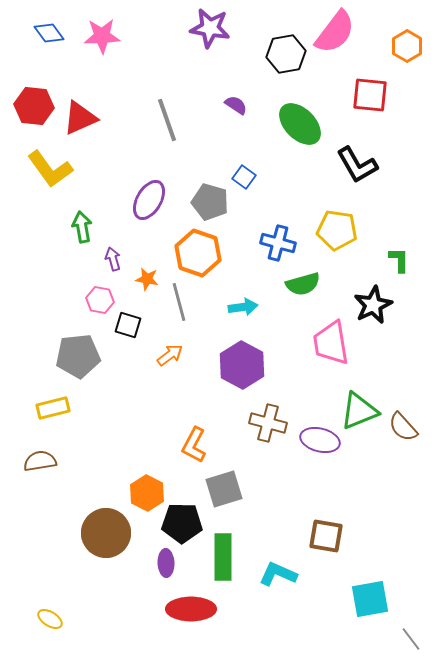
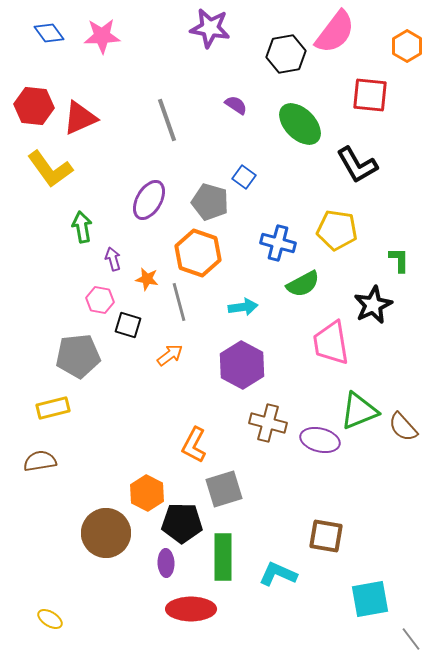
green semicircle at (303, 284): rotated 12 degrees counterclockwise
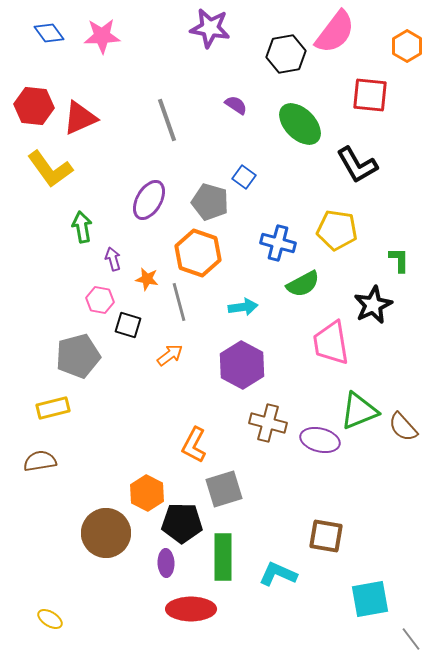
gray pentagon at (78, 356): rotated 9 degrees counterclockwise
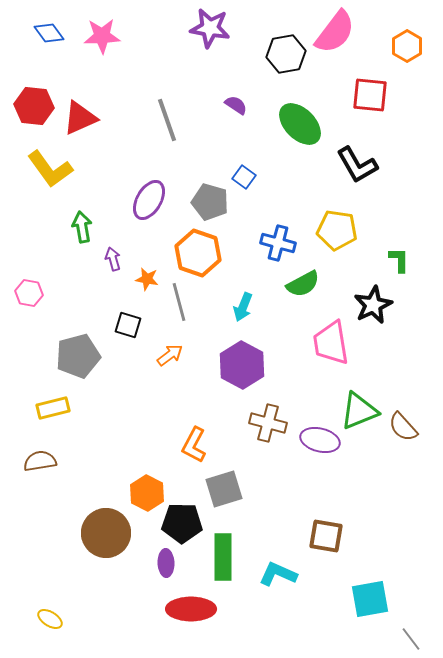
pink hexagon at (100, 300): moved 71 px left, 7 px up
cyan arrow at (243, 307): rotated 120 degrees clockwise
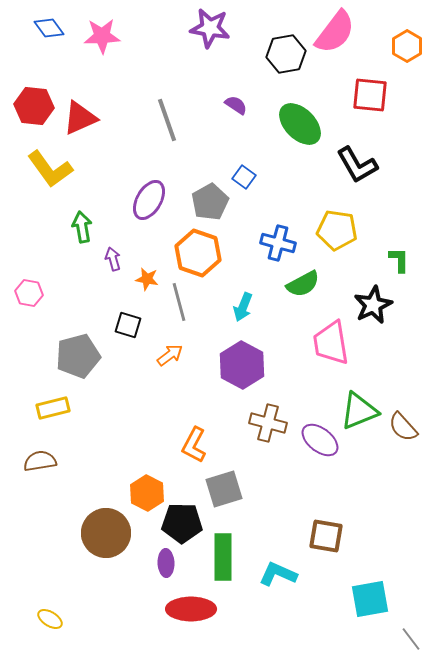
blue diamond at (49, 33): moved 5 px up
gray pentagon at (210, 202): rotated 27 degrees clockwise
purple ellipse at (320, 440): rotated 24 degrees clockwise
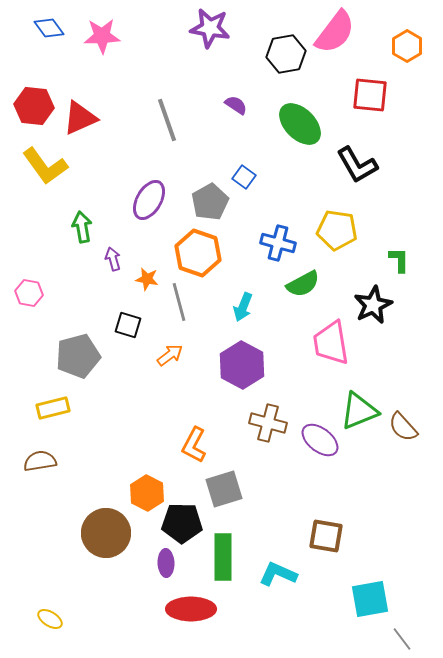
yellow L-shape at (50, 169): moved 5 px left, 3 px up
gray line at (411, 639): moved 9 px left
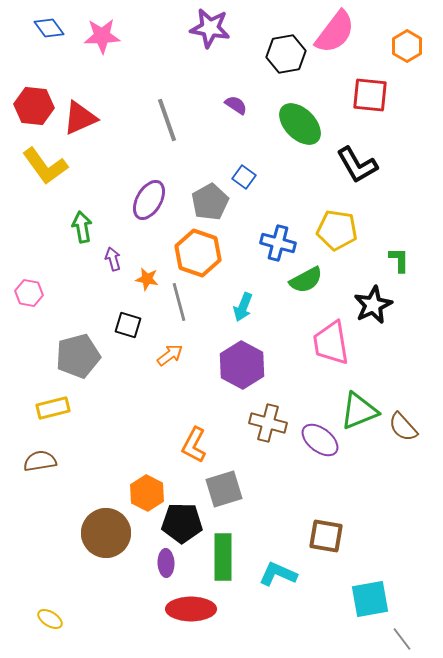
green semicircle at (303, 284): moved 3 px right, 4 px up
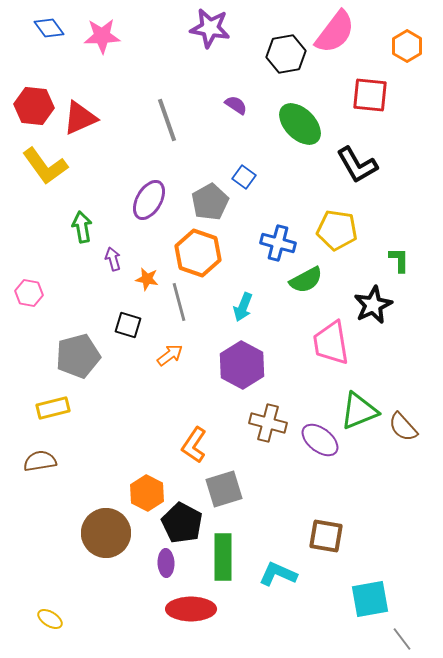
orange L-shape at (194, 445): rotated 6 degrees clockwise
black pentagon at (182, 523): rotated 27 degrees clockwise
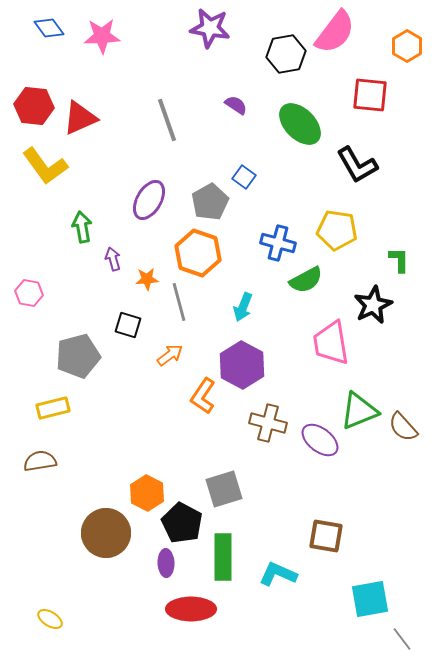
orange star at (147, 279): rotated 15 degrees counterclockwise
orange L-shape at (194, 445): moved 9 px right, 49 px up
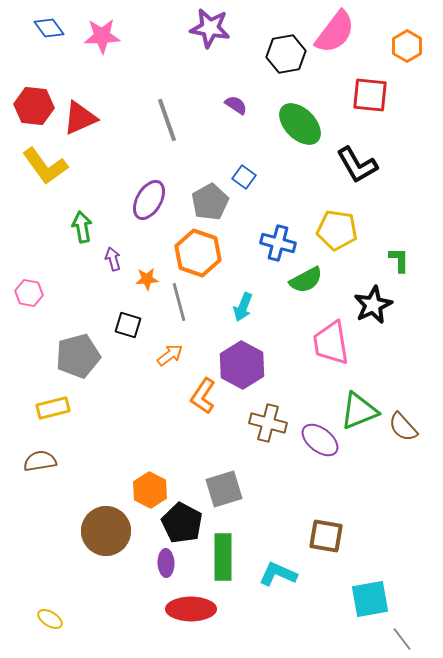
orange hexagon at (147, 493): moved 3 px right, 3 px up
brown circle at (106, 533): moved 2 px up
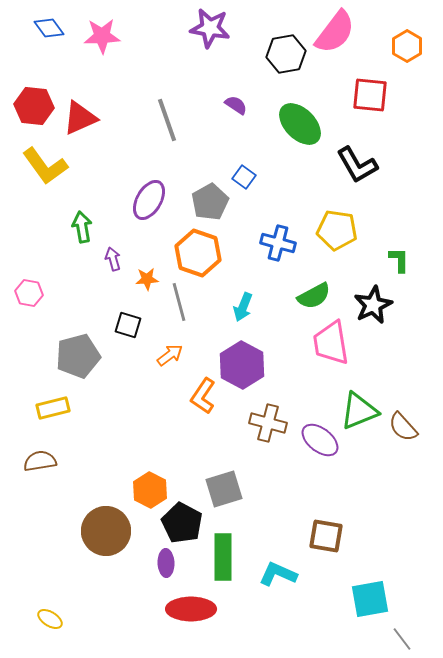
green semicircle at (306, 280): moved 8 px right, 16 px down
